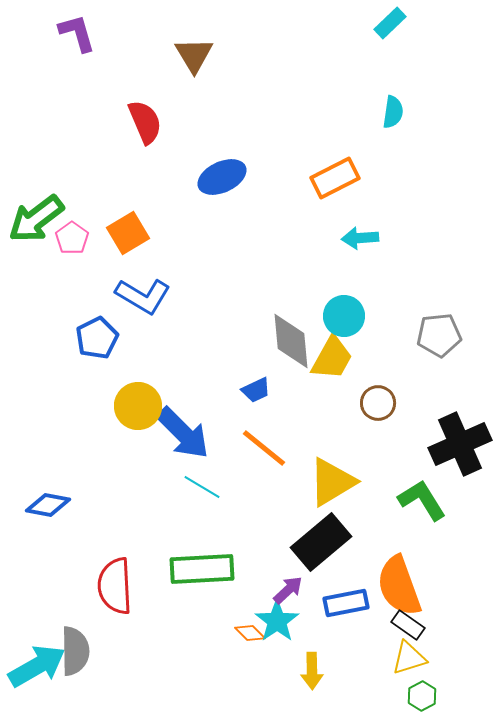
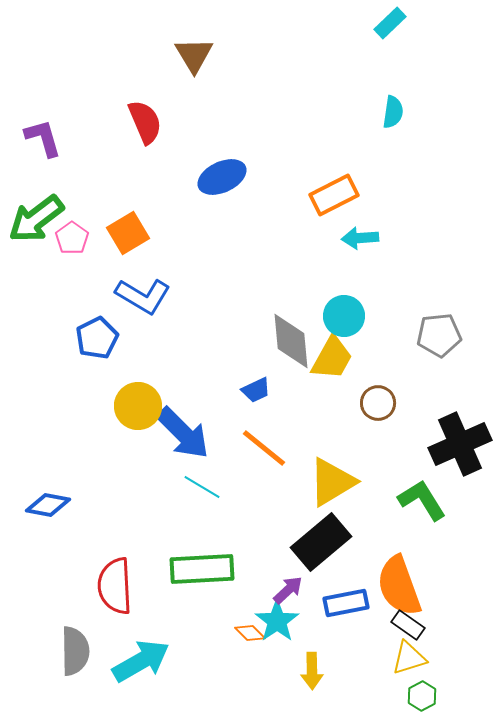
purple L-shape at (77, 33): moved 34 px left, 105 px down
orange rectangle at (335, 178): moved 1 px left, 17 px down
cyan arrow at (37, 666): moved 104 px right, 5 px up
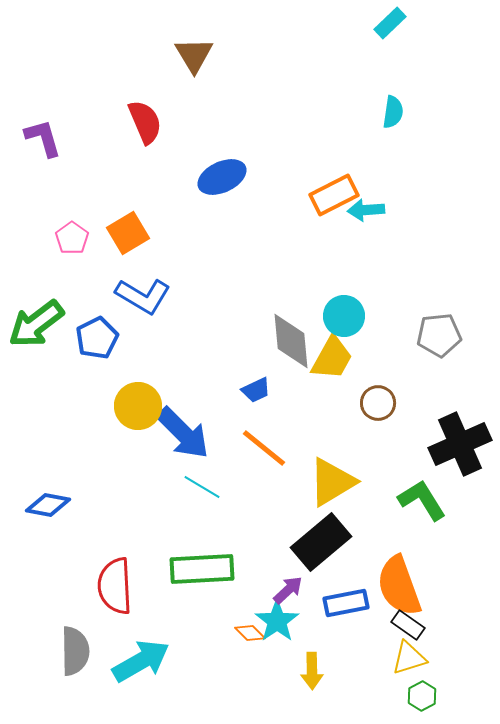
green arrow at (36, 219): moved 105 px down
cyan arrow at (360, 238): moved 6 px right, 28 px up
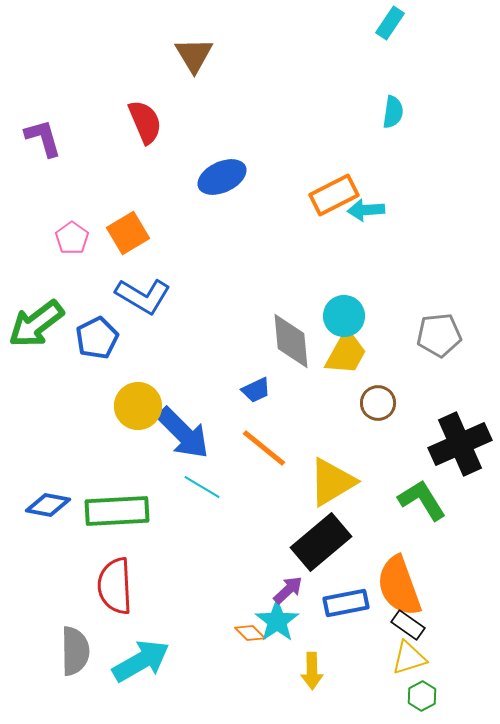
cyan rectangle at (390, 23): rotated 12 degrees counterclockwise
yellow trapezoid at (332, 358): moved 14 px right, 5 px up
green rectangle at (202, 569): moved 85 px left, 58 px up
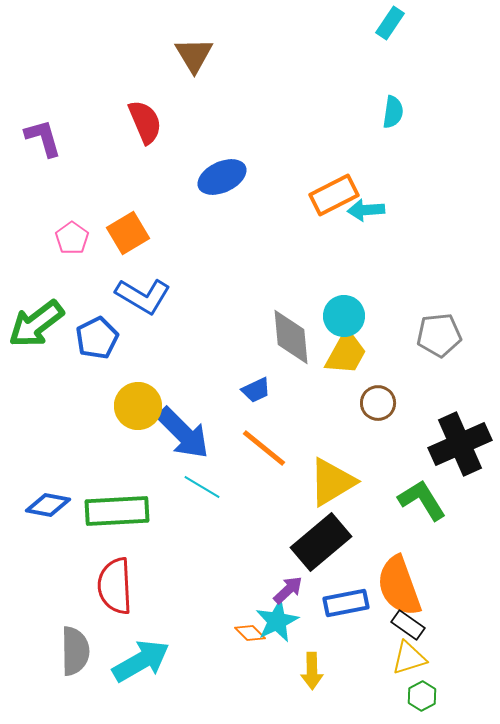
gray diamond at (291, 341): moved 4 px up
cyan star at (277, 621): rotated 9 degrees clockwise
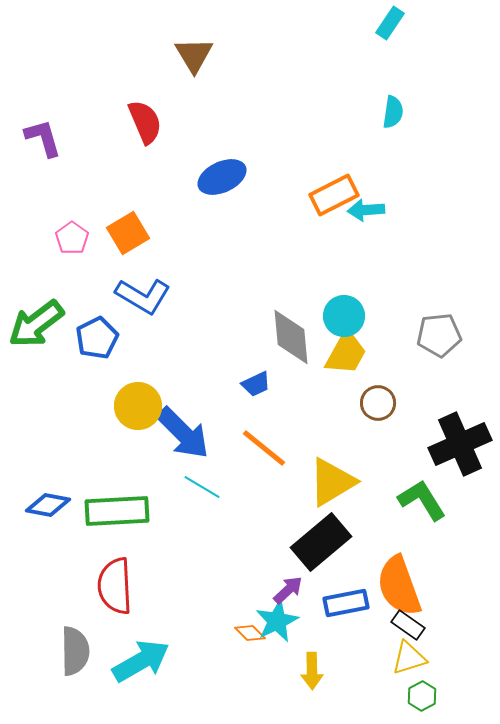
blue trapezoid at (256, 390): moved 6 px up
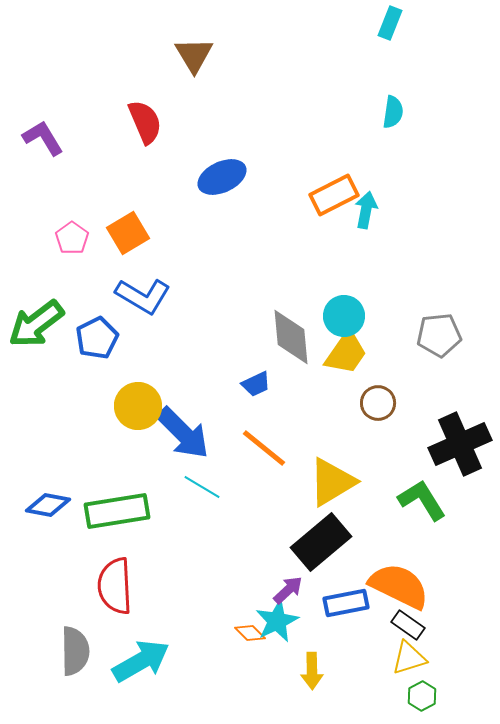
cyan rectangle at (390, 23): rotated 12 degrees counterclockwise
purple L-shape at (43, 138): rotated 15 degrees counterclockwise
cyan arrow at (366, 210): rotated 105 degrees clockwise
yellow trapezoid at (346, 353): rotated 6 degrees clockwise
green rectangle at (117, 511): rotated 6 degrees counterclockwise
orange semicircle at (399, 586): rotated 136 degrees clockwise
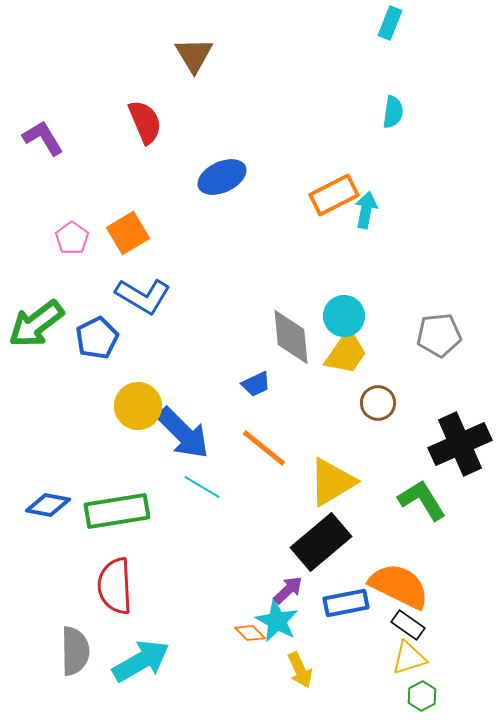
cyan star at (277, 621): rotated 18 degrees counterclockwise
yellow arrow at (312, 671): moved 12 px left, 1 px up; rotated 24 degrees counterclockwise
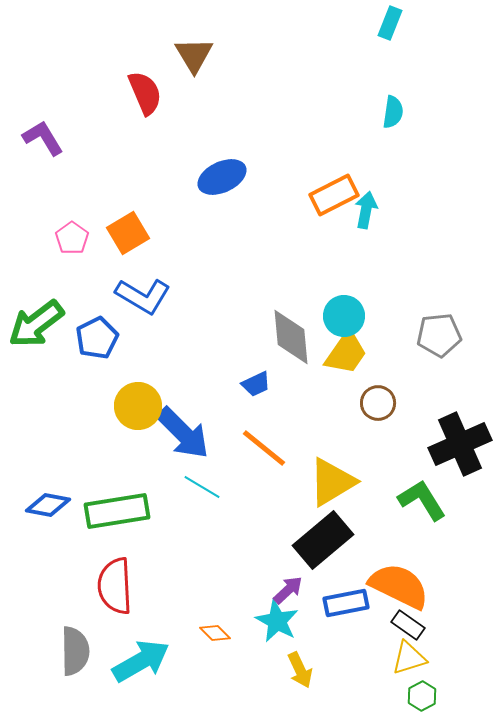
red semicircle at (145, 122): moved 29 px up
black rectangle at (321, 542): moved 2 px right, 2 px up
orange diamond at (250, 633): moved 35 px left
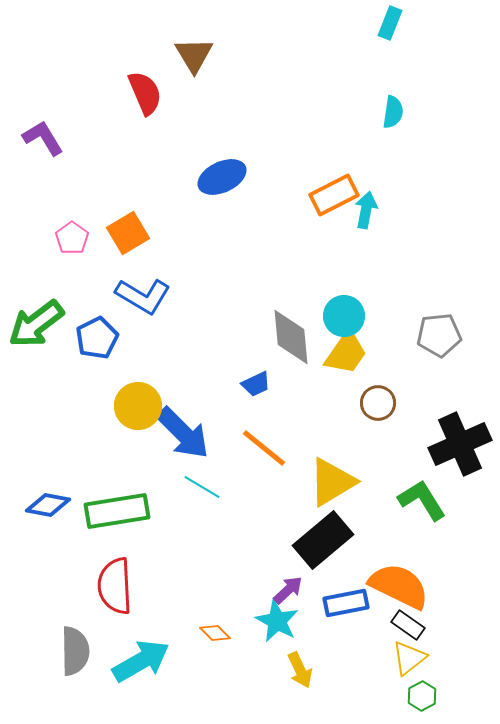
yellow triangle at (409, 658): rotated 21 degrees counterclockwise
